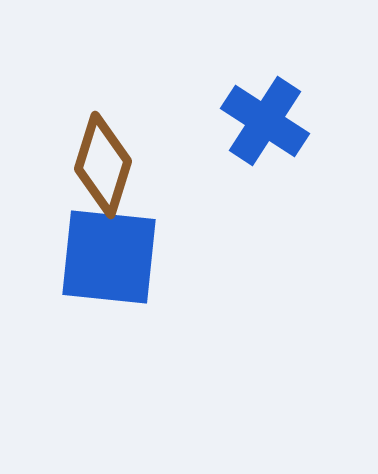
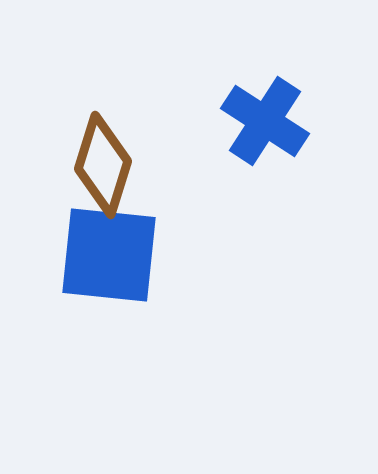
blue square: moved 2 px up
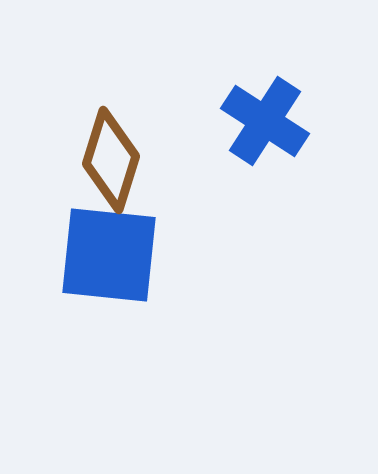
brown diamond: moved 8 px right, 5 px up
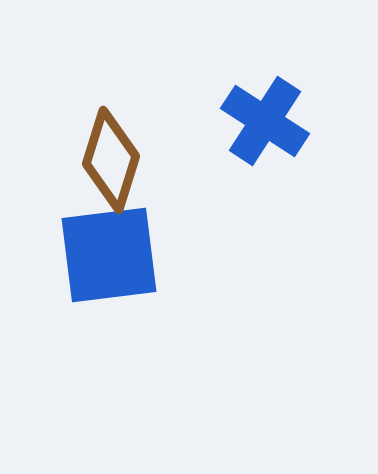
blue square: rotated 13 degrees counterclockwise
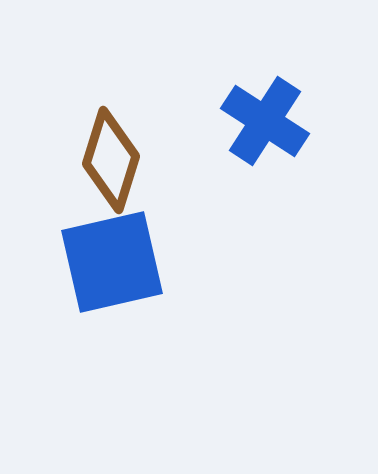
blue square: moved 3 px right, 7 px down; rotated 6 degrees counterclockwise
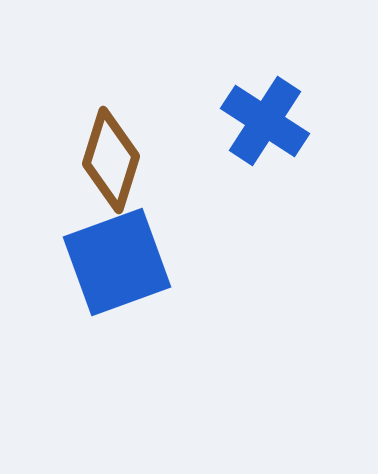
blue square: moved 5 px right; rotated 7 degrees counterclockwise
